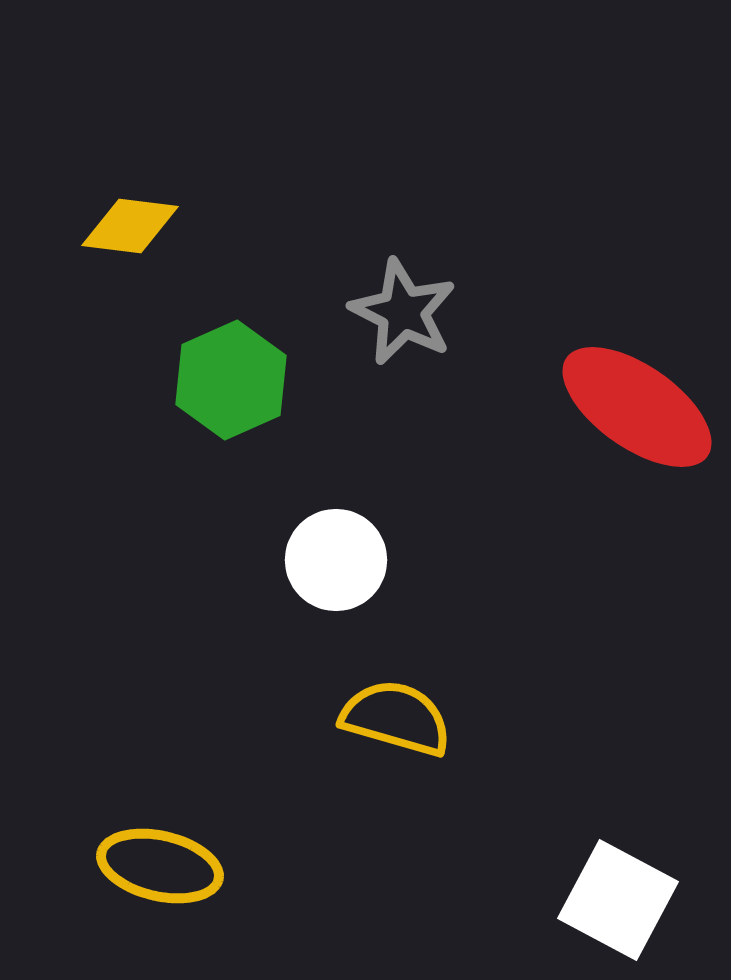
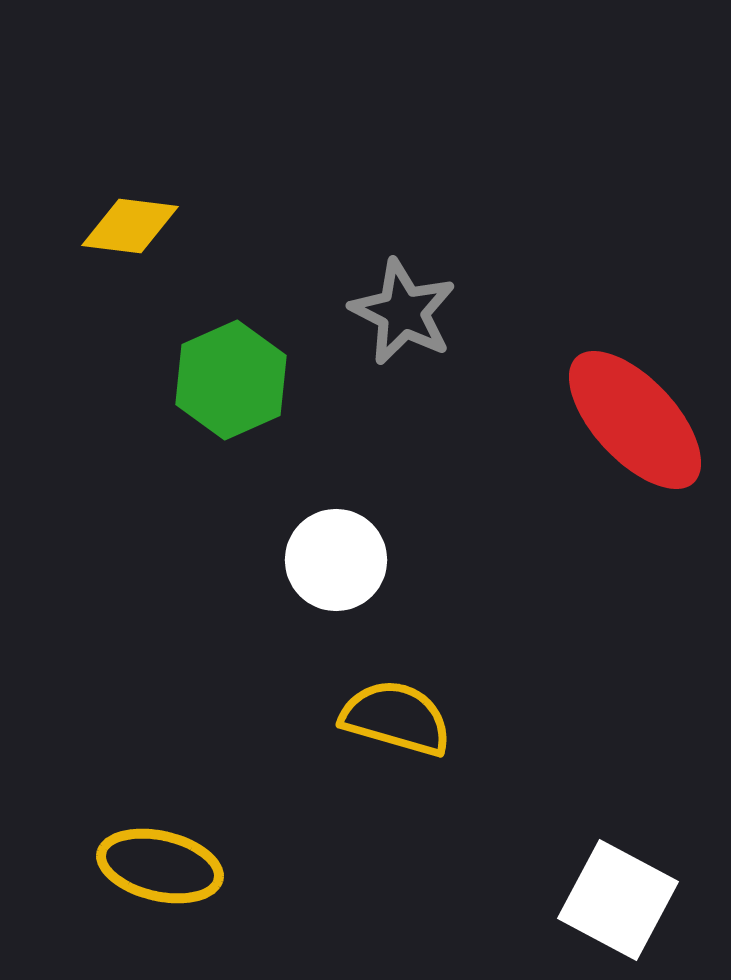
red ellipse: moved 2 px left, 13 px down; rotated 12 degrees clockwise
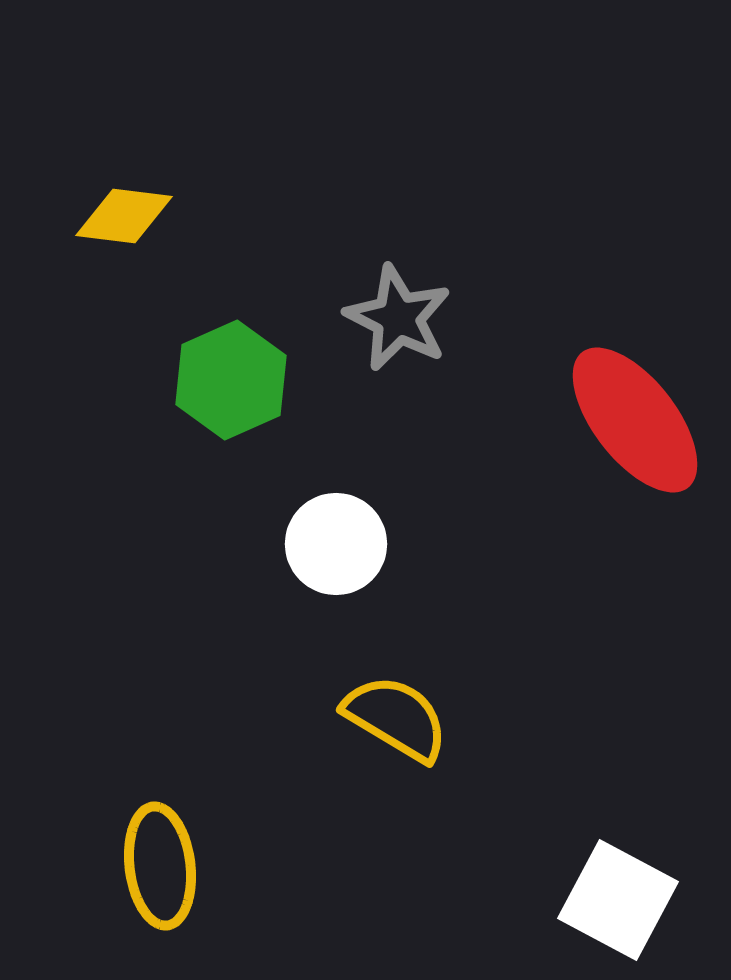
yellow diamond: moved 6 px left, 10 px up
gray star: moved 5 px left, 6 px down
red ellipse: rotated 5 degrees clockwise
white circle: moved 16 px up
yellow semicircle: rotated 15 degrees clockwise
yellow ellipse: rotated 70 degrees clockwise
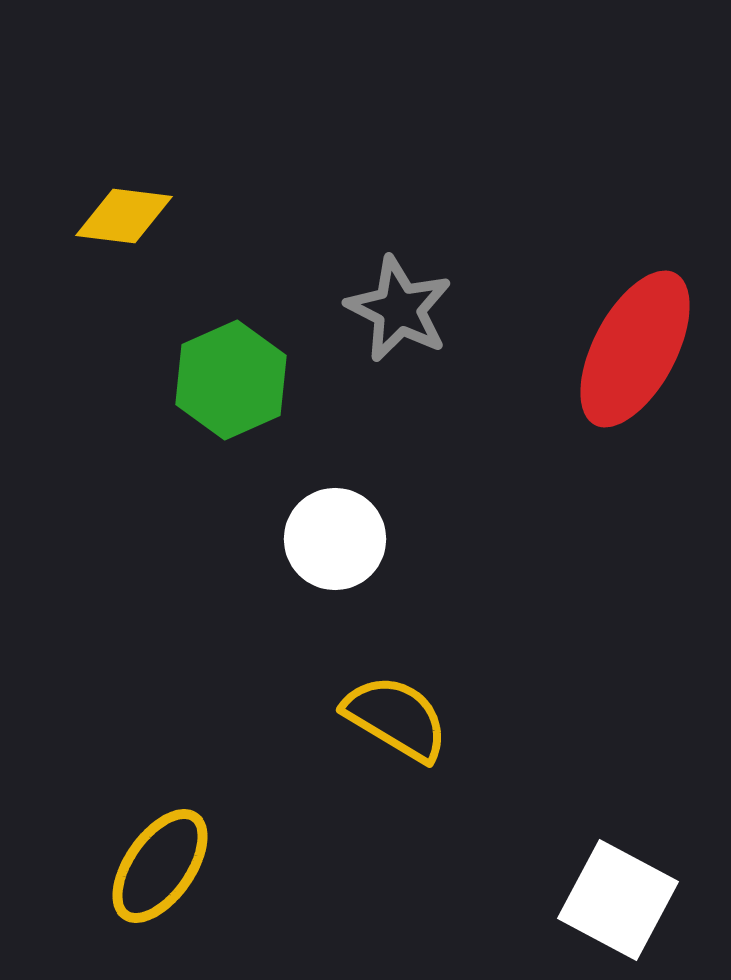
gray star: moved 1 px right, 9 px up
red ellipse: moved 71 px up; rotated 66 degrees clockwise
white circle: moved 1 px left, 5 px up
yellow ellipse: rotated 42 degrees clockwise
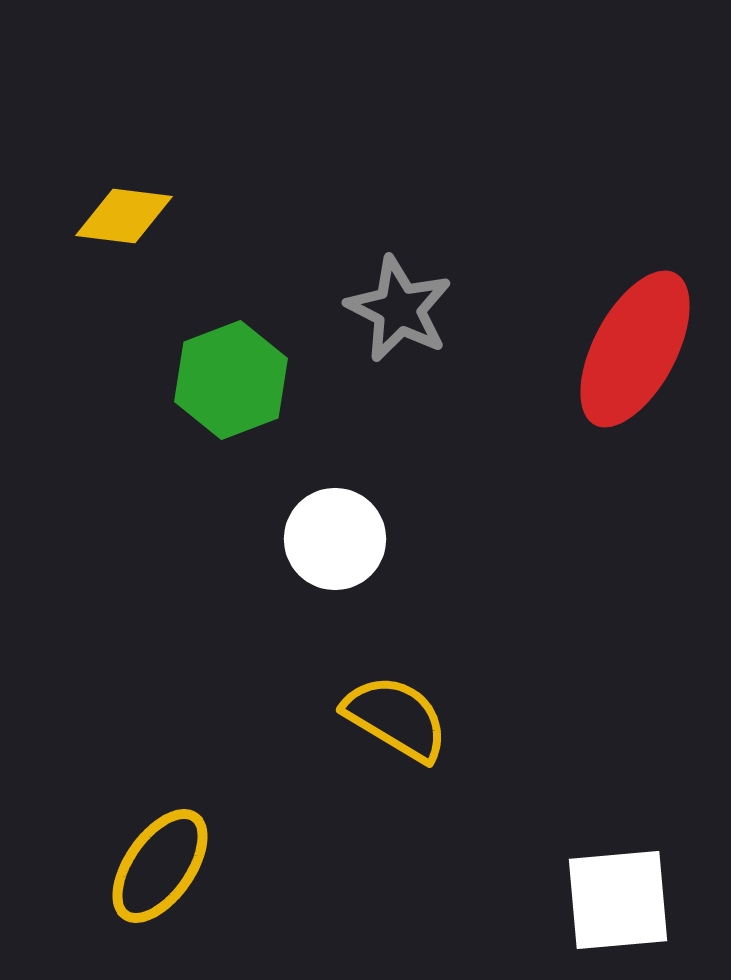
green hexagon: rotated 3 degrees clockwise
white square: rotated 33 degrees counterclockwise
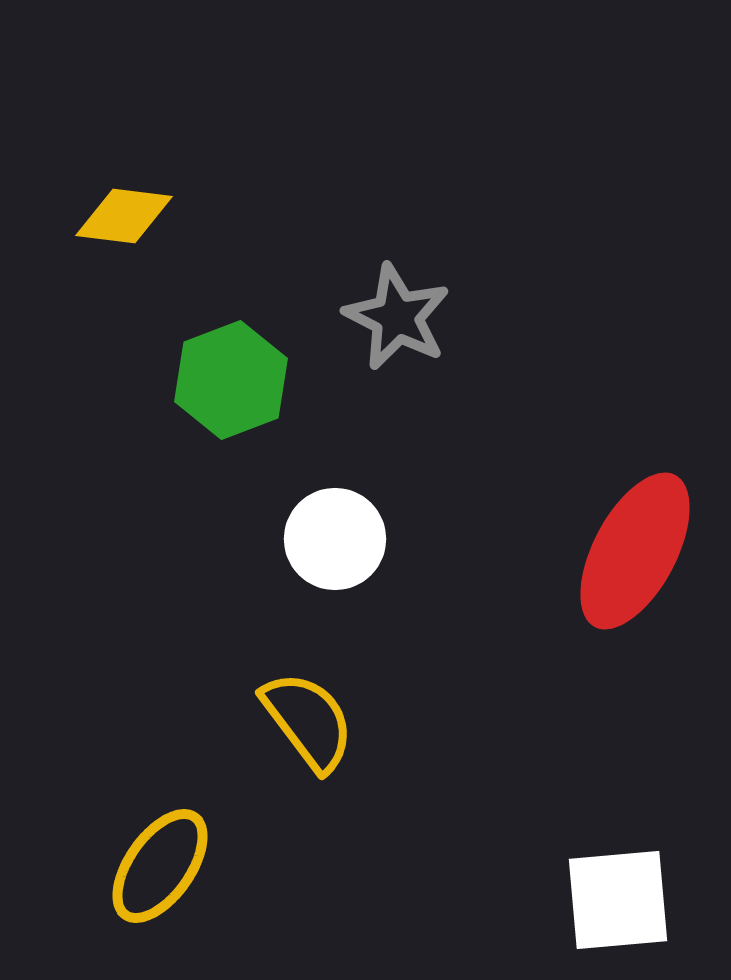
gray star: moved 2 px left, 8 px down
red ellipse: moved 202 px down
yellow semicircle: moved 88 px left, 3 px down; rotated 22 degrees clockwise
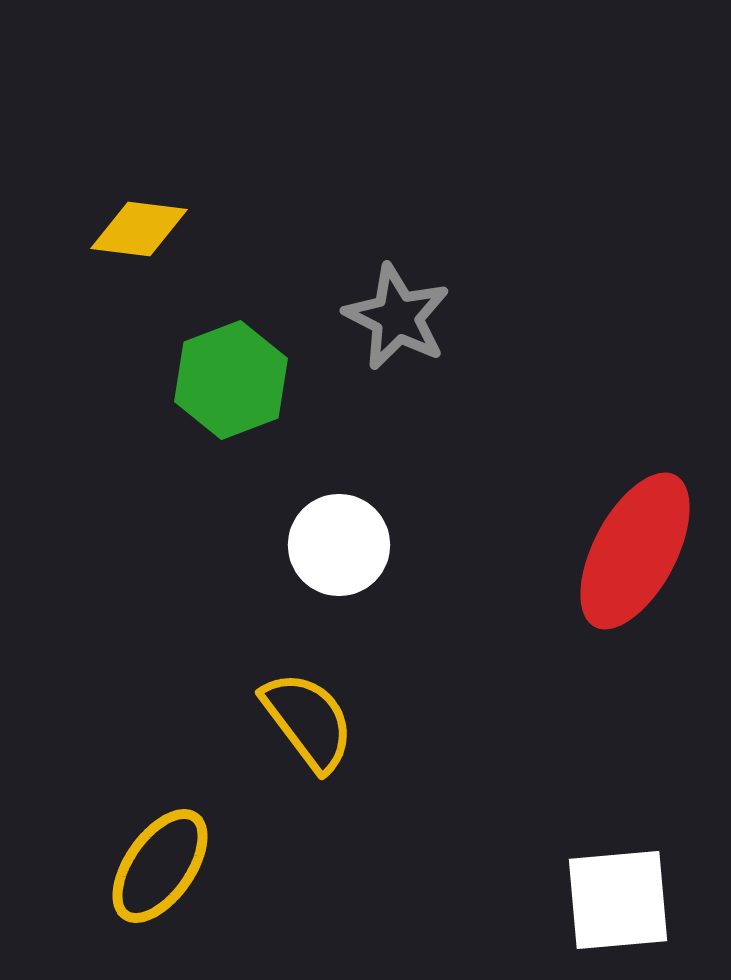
yellow diamond: moved 15 px right, 13 px down
white circle: moved 4 px right, 6 px down
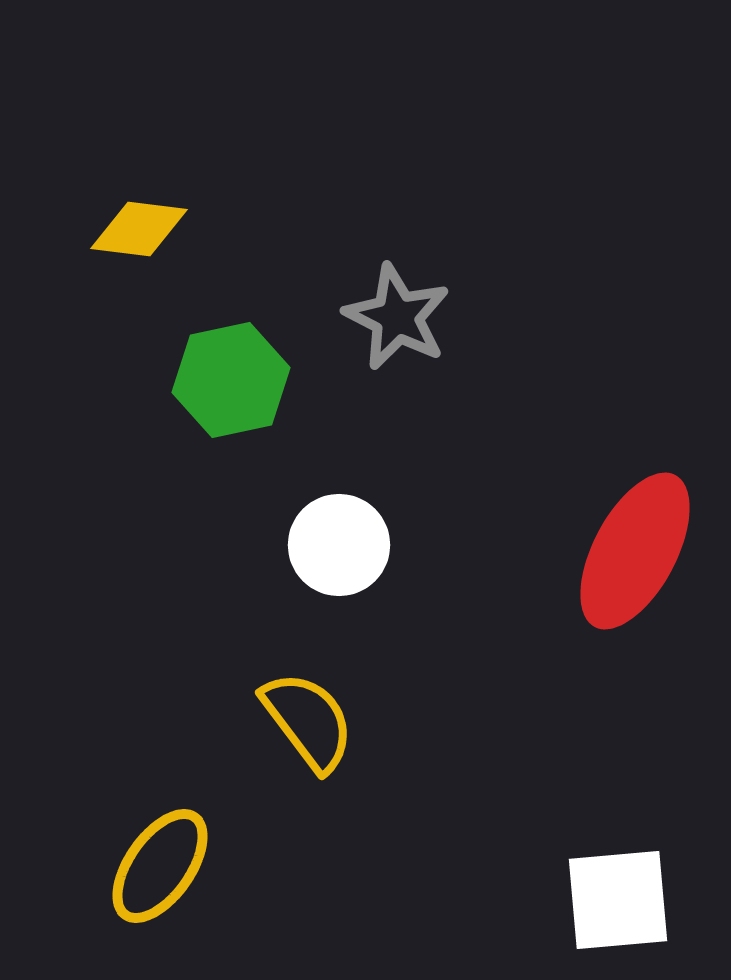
green hexagon: rotated 9 degrees clockwise
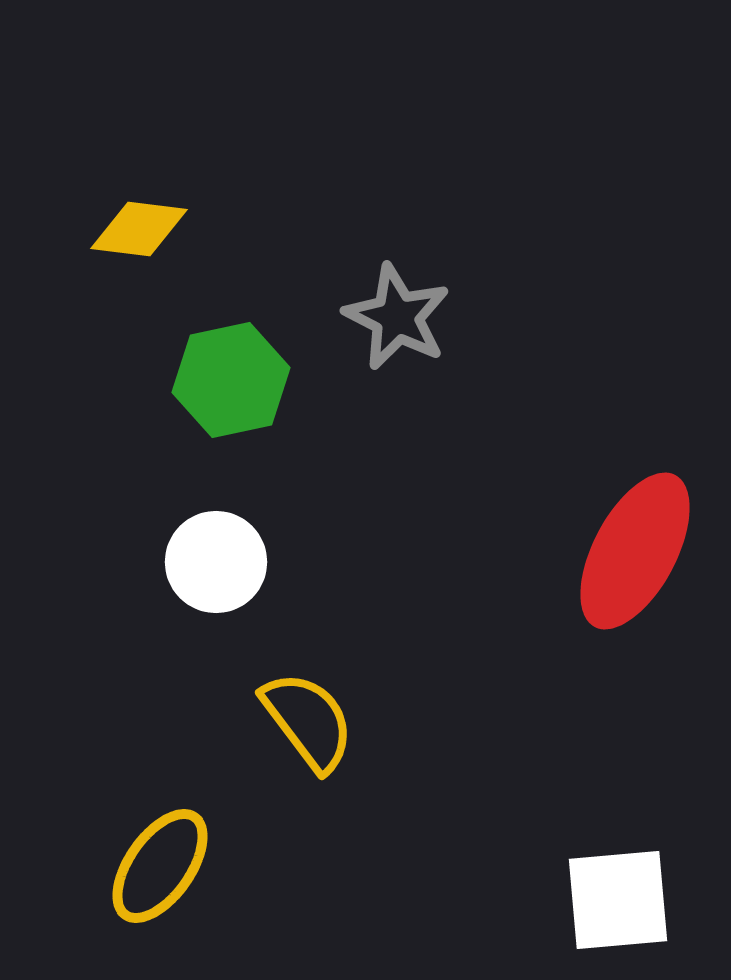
white circle: moved 123 px left, 17 px down
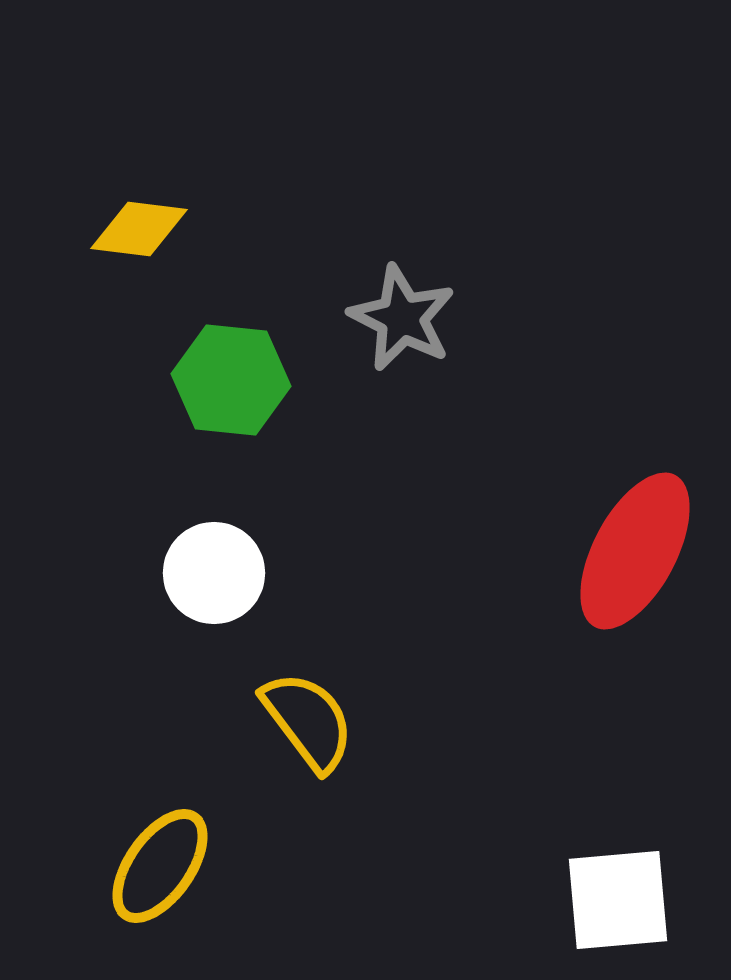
gray star: moved 5 px right, 1 px down
green hexagon: rotated 18 degrees clockwise
white circle: moved 2 px left, 11 px down
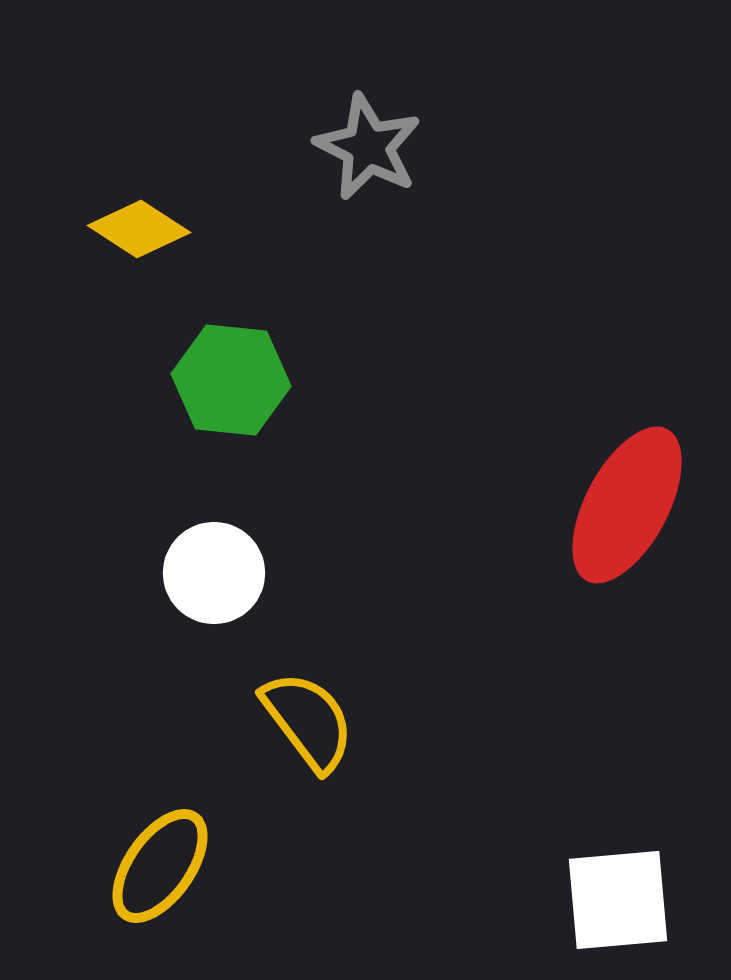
yellow diamond: rotated 26 degrees clockwise
gray star: moved 34 px left, 171 px up
red ellipse: moved 8 px left, 46 px up
